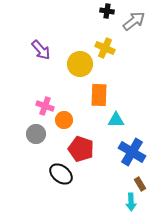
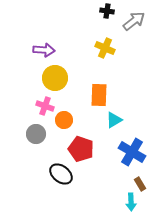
purple arrow: moved 3 px right; rotated 45 degrees counterclockwise
yellow circle: moved 25 px left, 14 px down
cyan triangle: moved 2 px left; rotated 30 degrees counterclockwise
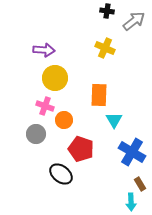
cyan triangle: rotated 30 degrees counterclockwise
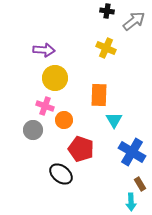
yellow cross: moved 1 px right
gray circle: moved 3 px left, 4 px up
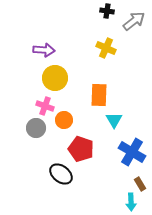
gray circle: moved 3 px right, 2 px up
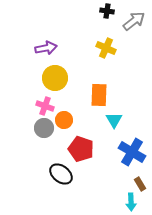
purple arrow: moved 2 px right, 2 px up; rotated 15 degrees counterclockwise
gray circle: moved 8 px right
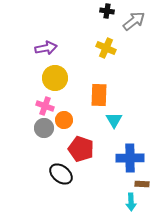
blue cross: moved 2 px left, 6 px down; rotated 32 degrees counterclockwise
brown rectangle: moved 2 px right; rotated 56 degrees counterclockwise
